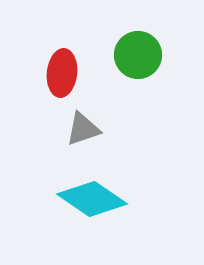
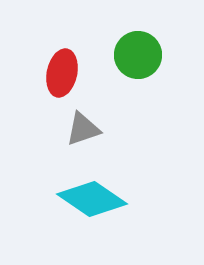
red ellipse: rotated 6 degrees clockwise
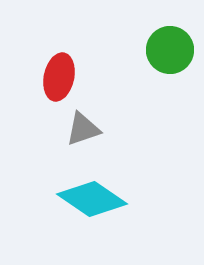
green circle: moved 32 px right, 5 px up
red ellipse: moved 3 px left, 4 px down
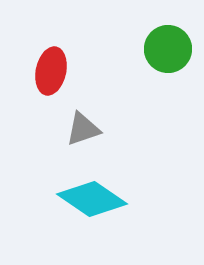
green circle: moved 2 px left, 1 px up
red ellipse: moved 8 px left, 6 px up
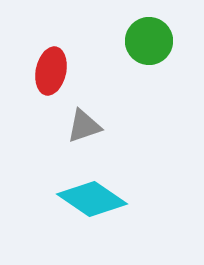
green circle: moved 19 px left, 8 px up
gray triangle: moved 1 px right, 3 px up
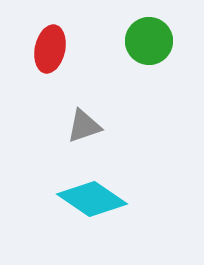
red ellipse: moved 1 px left, 22 px up
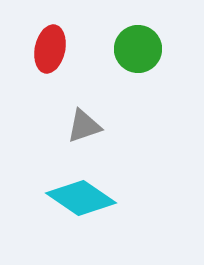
green circle: moved 11 px left, 8 px down
cyan diamond: moved 11 px left, 1 px up
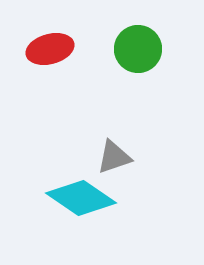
red ellipse: rotated 63 degrees clockwise
gray triangle: moved 30 px right, 31 px down
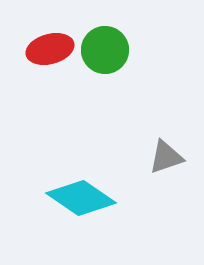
green circle: moved 33 px left, 1 px down
gray triangle: moved 52 px right
